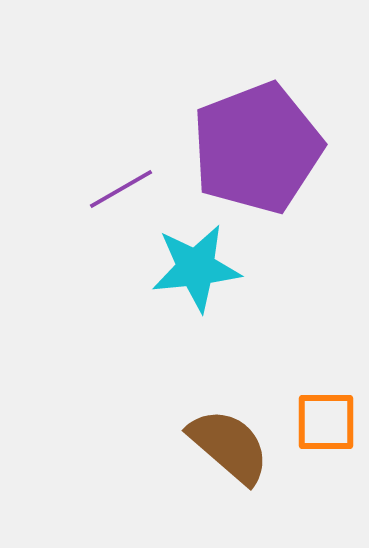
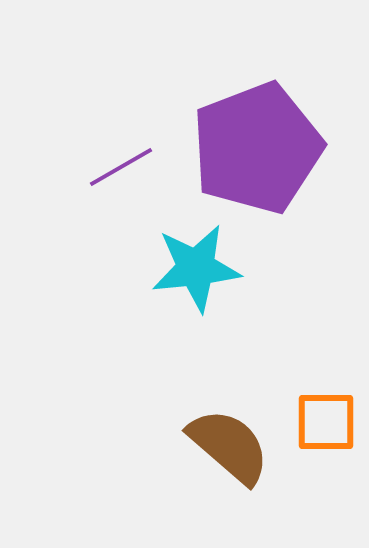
purple line: moved 22 px up
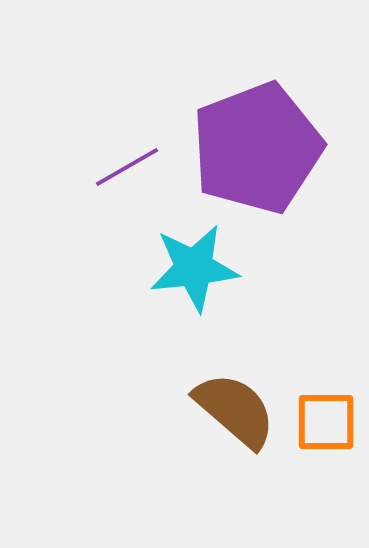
purple line: moved 6 px right
cyan star: moved 2 px left
brown semicircle: moved 6 px right, 36 px up
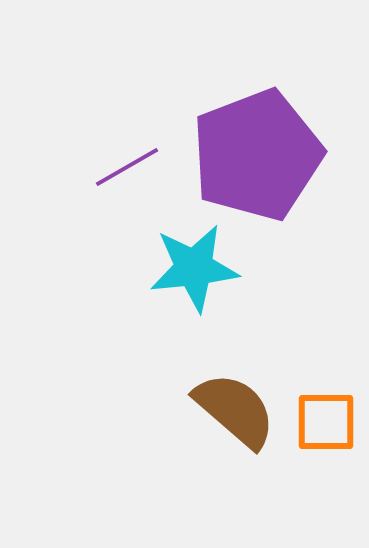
purple pentagon: moved 7 px down
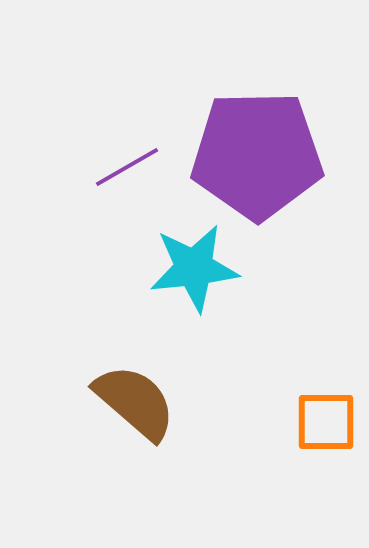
purple pentagon: rotated 20 degrees clockwise
brown semicircle: moved 100 px left, 8 px up
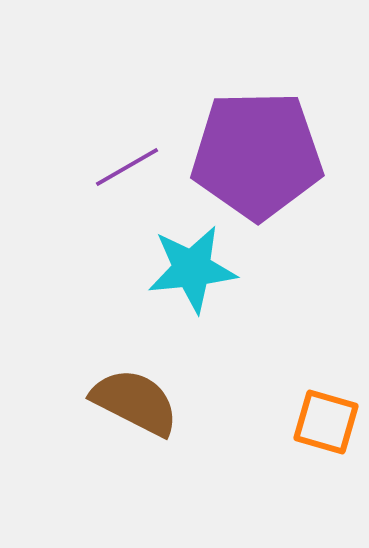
cyan star: moved 2 px left, 1 px down
brown semicircle: rotated 14 degrees counterclockwise
orange square: rotated 16 degrees clockwise
